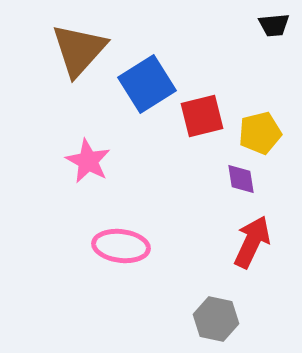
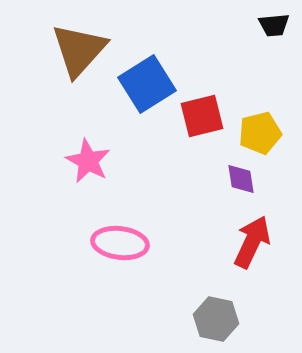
pink ellipse: moved 1 px left, 3 px up
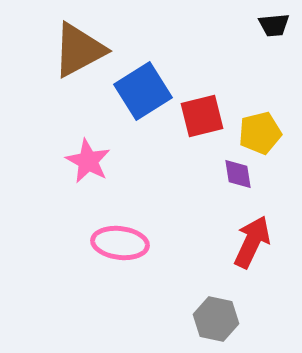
brown triangle: rotated 20 degrees clockwise
blue square: moved 4 px left, 7 px down
purple diamond: moved 3 px left, 5 px up
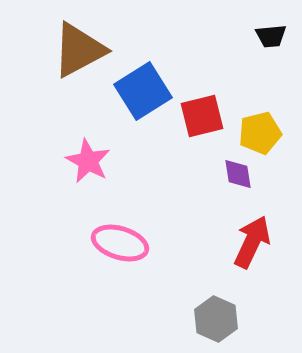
black trapezoid: moved 3 px left, 11 px down
pink ellipse: rotated 10 degrees clockwise
gray hexagon: rotated 12 degrees clockwise
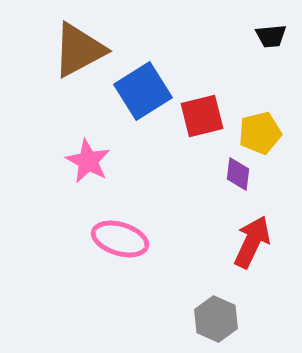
purple diamond: rotated 16 degrees clockwise
pink ellipse: moved 4 px up
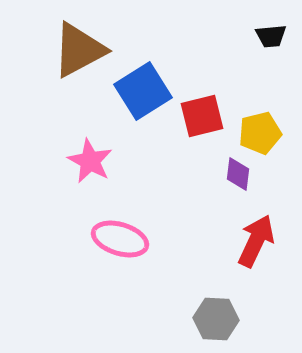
pink star: moved 2 px right
red arrow: moved 4 px right, 1 px up
gray hexagon: rotated 21 degrees counterclockwise
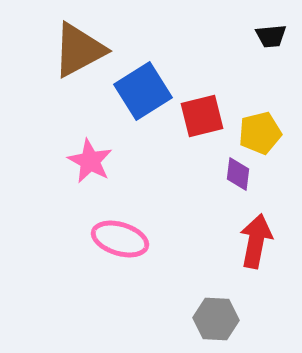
red arrow: rotated 14 degrees counterclockwise
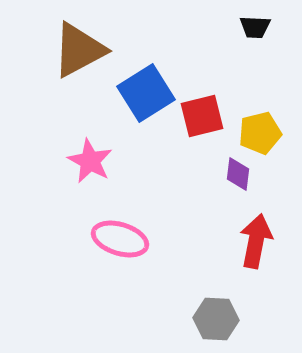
black trapezoid: moved 16 px left, 9 px up; rotated 8 degrees clockwise
blue square: moved 3 px right, 2 px down
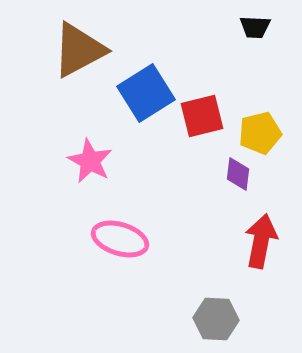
red arrow: moved 5 px right
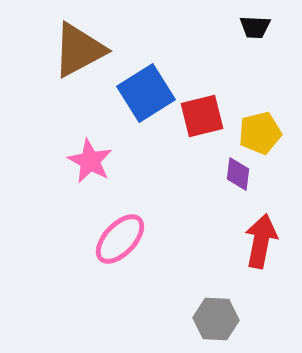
pink ellipse: rotated 64 degrees counterclockwise
